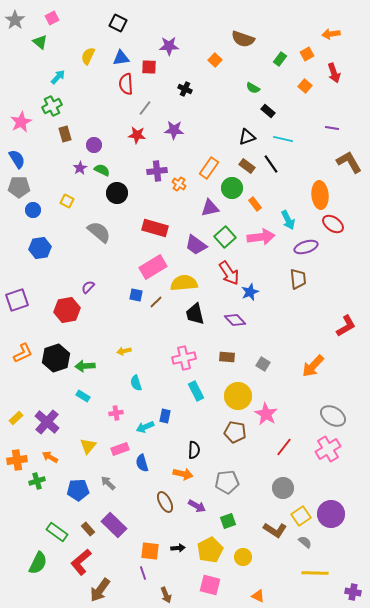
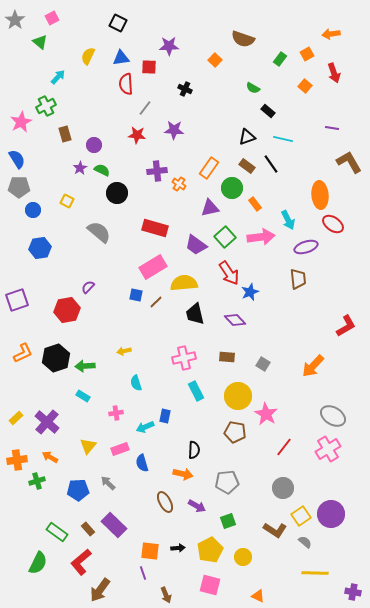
green cross at (52, 106): moved 6 px left
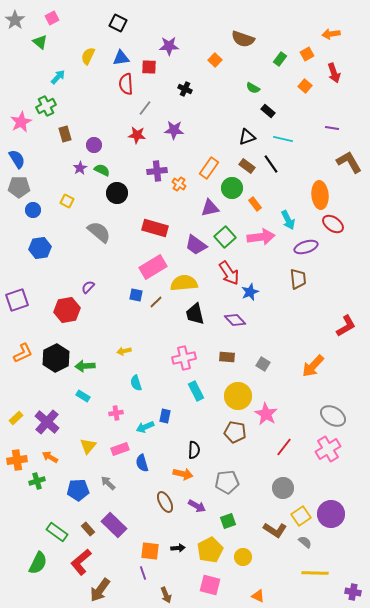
black hexagon at (56, 358): rotated 8 degrees counterclockwise
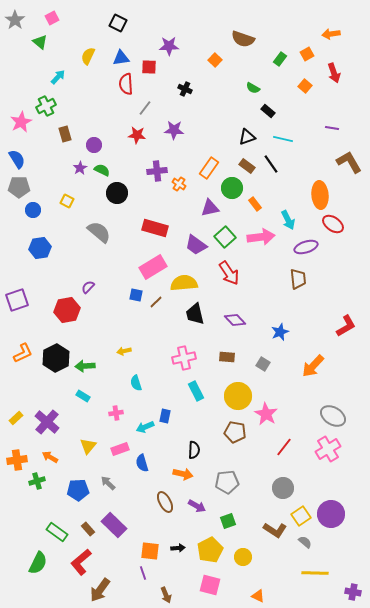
blue star at (250, 292): moved 30 px right, 40 px down
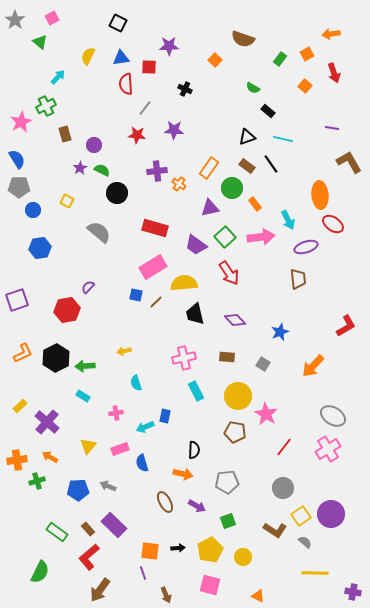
yellow rectangle at (16, 418): moved 4 px right, 12 px up
gray arrow at (108, 483): moved 3 px down; rotated 21 degrees counterclockwise
red L-shape at (81, 562): moved 8 px right, 5 px up
green semicircle at (38, 563): moved 2 px right, 9 px down
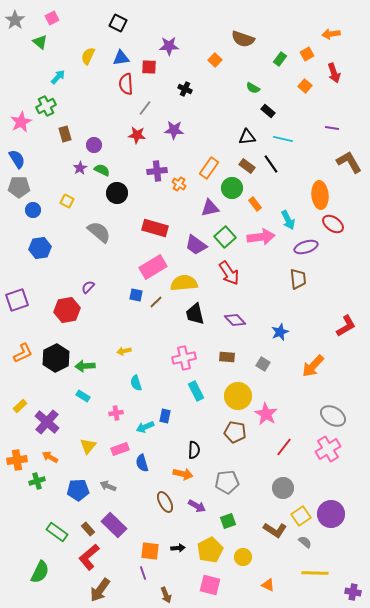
black triangle at (247, 137): rotated 12 degrees clockwise
orange triangle at (258, 596): moved 10 px right, 11 px up
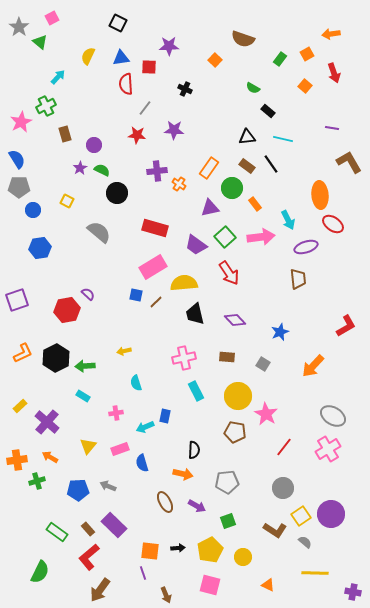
gray star at (15, 20): moved 4 px right, 7 px down
purple semicircle at (88, 287): moved 7 px down; rotated 88 degrees clockwise
